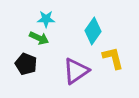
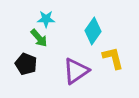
green arrow: rotated 24 degrees clockwise
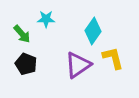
green arrow: moved 17 px left, 4 px up
purple triangle: moved 2 px right, 6 px up
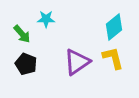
cyan diamond: moved 21 px right, 4 px up; rotated 16 degrees clockwise
purple triangle: moved 1 px left, 3 px up
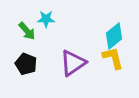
cyan diamond: moved 9 px down
green arrow: moved 5 px right, 3 px up
purple triangle: moved 4 px left, 1 px down
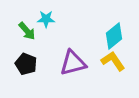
yellow L-shape: moved 3 px down; rotated 20 degrees counterclockwise
purple triangle: rotated 20 degrees clockwise
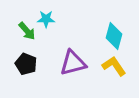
cyan diamond: rotated 36 degrees counterclockwise
yellow L-shape: moved 1 px right, 5 px down
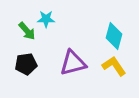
black pentagon: rotated 30 degrees counterclockwise
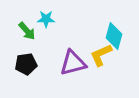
yellow L-shape: moved 13 px left, 11 px up; rotated 80 degrees counterclockwise
